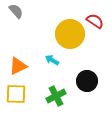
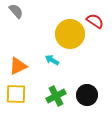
black circle: moved 14 px down
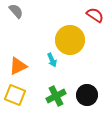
red semicircle: moved 6 px up
yellow circle: moved 6 px down
cyan arrow: rotated 144 degrees counterclockwise
yellow square: moved 1 px left, 1 px down; rotated 20 degrees clockwise
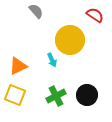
gray semicircle: moved 20 px right
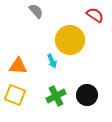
cyan arrow: moved 1 px down
orange triangle: rotated 30 degrees clockwise
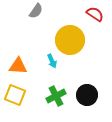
gray semicircle: rotated 77 degrees clockwise
red semicircle: moved 1 px up
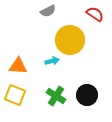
gray semicircle: moved 12 px right; rotated 28 degrees clockwise
cyan arrow: rotated 80 degrees counterclockwise
green cross: rotated 30 degrees counterclockwise
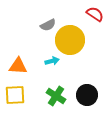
gray semicircle: moved 14 px down
yellow square: rotated 25 degrees counterclockwise
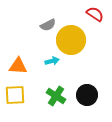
yellow circle: moved 1 px right
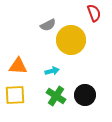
red semicircle: moved 1 px left, 1 px up; rotated 36 degrees clockwise
cyan arrow: moved 10 px down
black circle: moved 2 px left
